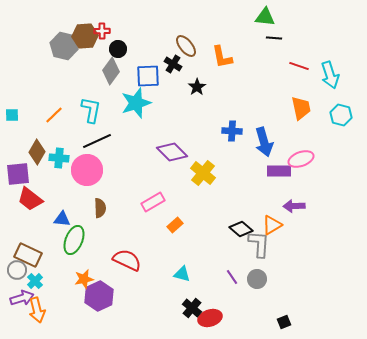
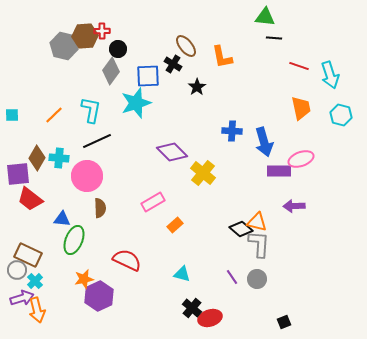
brown diamond at (37, 152): moved 6 px down
pink circle at (87, 170): moved 6 px down
orange triangle at (272, 225): moved 15 px left, 3 px up; rotated 45 degrees clockwise
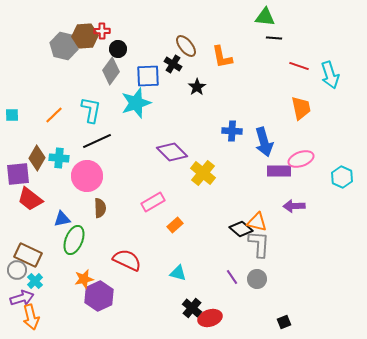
cyan hexagon at (341, 115): moved 1 px right, 62 px down; rotated 10 degrees clockwise
blue triangle at (62, 219): rotated 18 degrees counterclockwise
cyan triangle at (182, 274): moved 4 px left, 1 px up
orange arrow at (37, 310): moved 6 px left, 7 px down
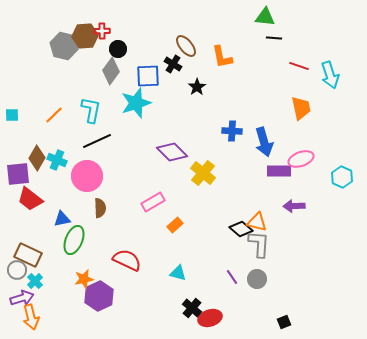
cyan cross at (59, 158): moved 2 px left, 2 px down; rotated 18 degrees clockwise
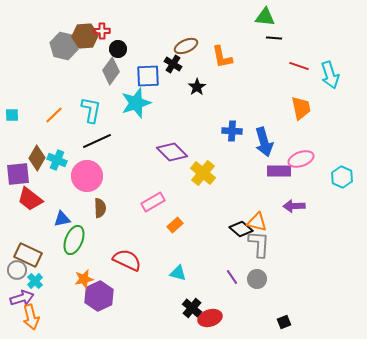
brown ellipse at (186, 46): rotated 75 degrees counterclockwise
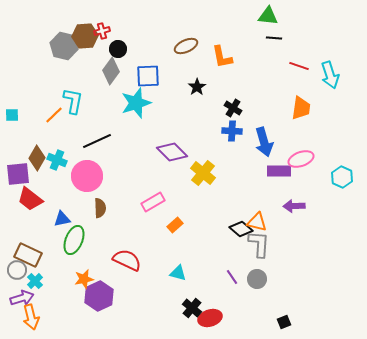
green triangle at (265, 17): moved 3 px right, 1 px up
red cross at (102, 31): rotated 14 degrees counterclockwise
black cross at (173, 64): moved 60 px right, 44 px down
orange trapezoid at (301, 108): rotated 20 degrees clockwise
cyan L-shape at (91, 110): moved 18 px left, 9 px up
